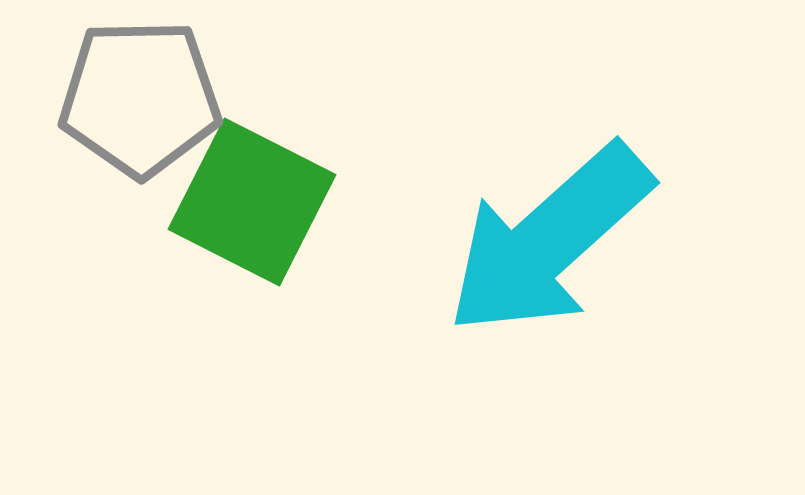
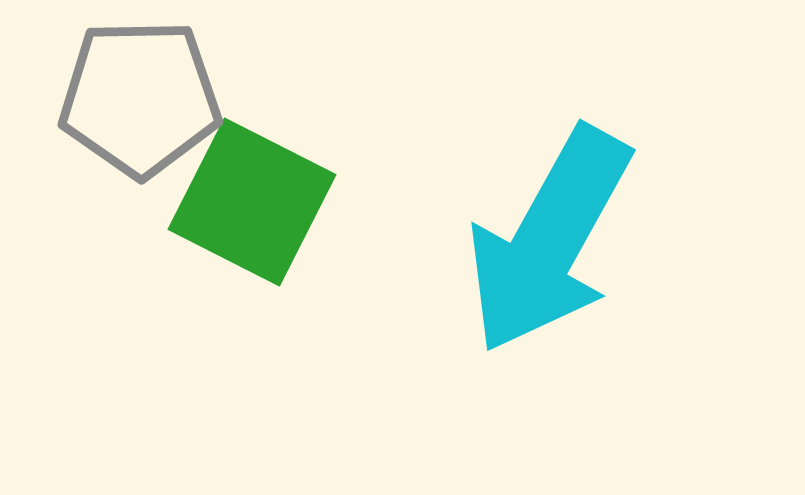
cyan arrow: rotated 19 degrees counterclockwise
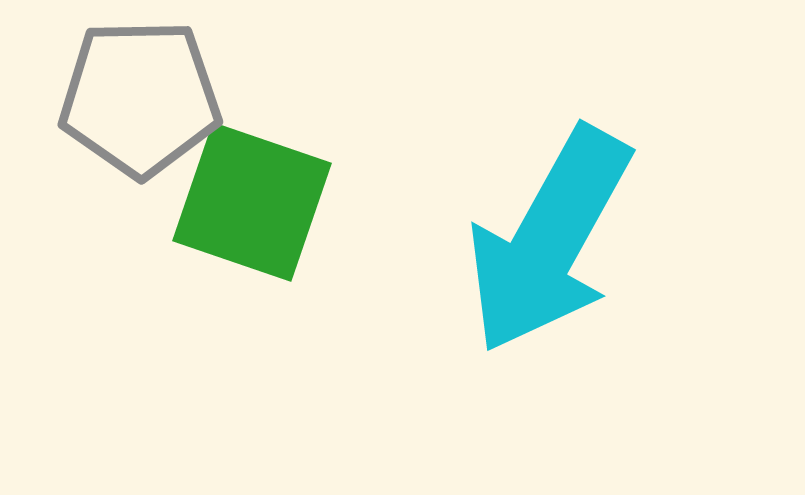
green square: rotated 8 degrees counterclockwise
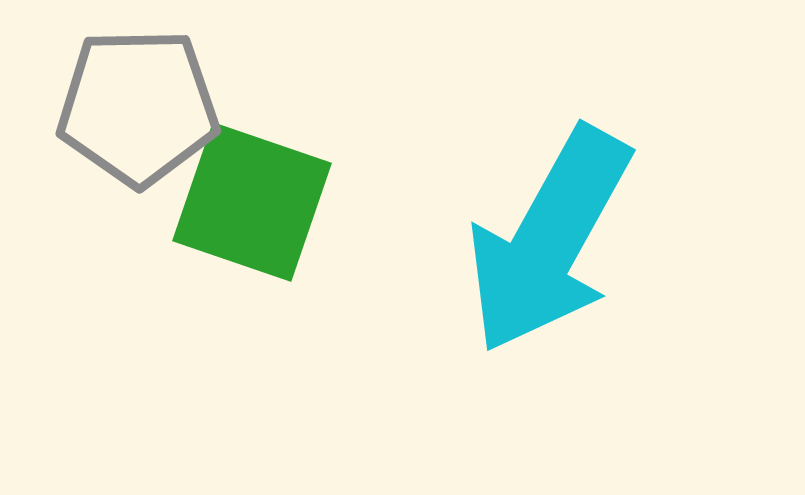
gray pentagon: moved 2 px left, 9 px down
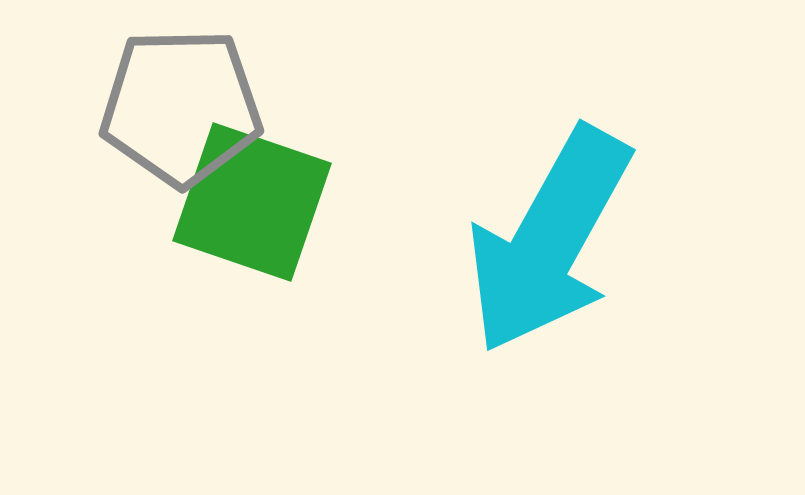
gray pentagon: moved 43 px right
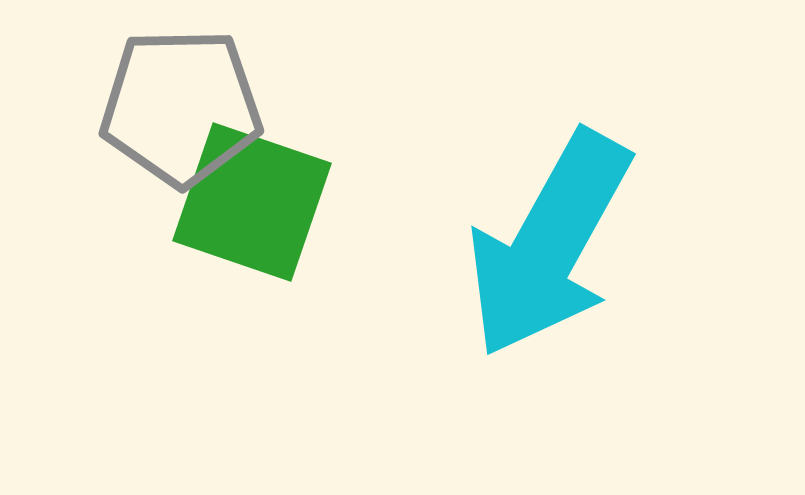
cyan arrow: moved 4 px down
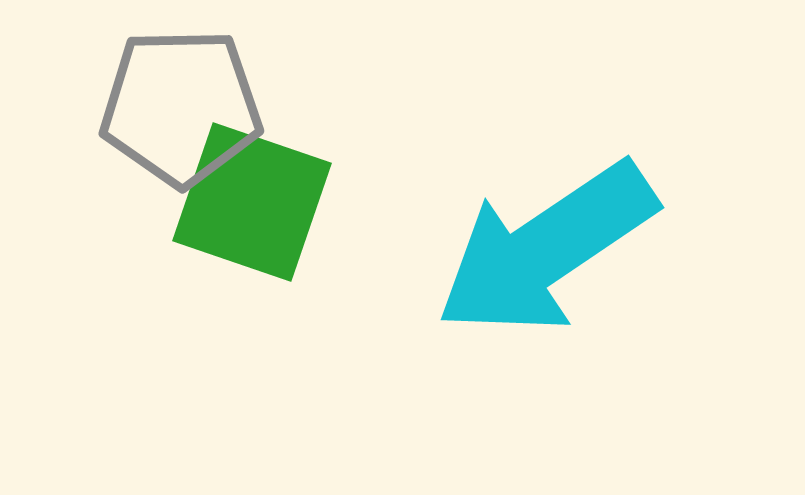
cyan arrow: moved 3 px left, 5 px down; rotated 27 degrees clockwise
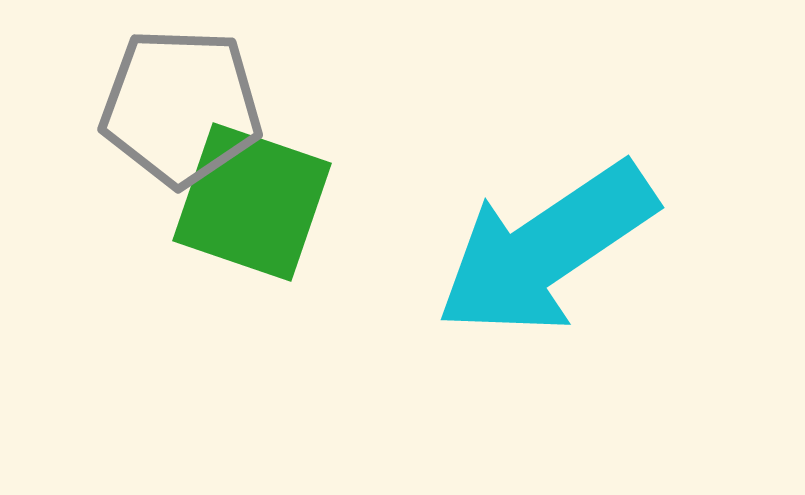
gray pentagon: rotated 3 degrees clockwise
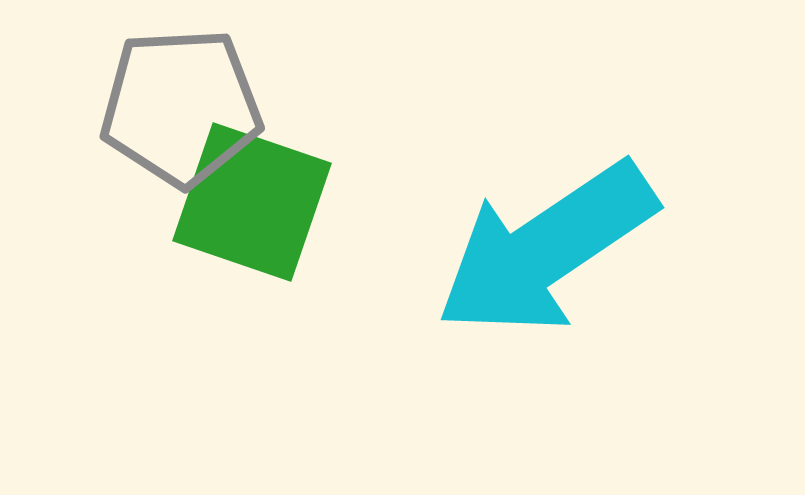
gray pentagon: rotated 5 degrees counterclockwise
